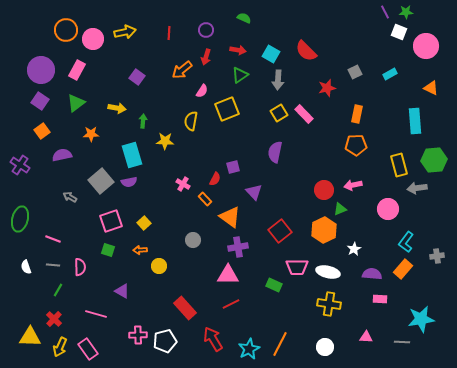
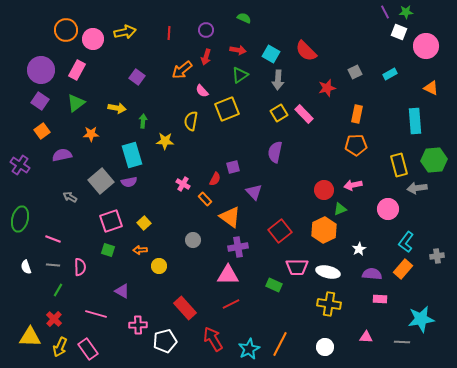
pink semicircle at (202, 91): rotated 104 degrees clockwise
white star at (354, 249): moved 5 px right
pink cross at (138, 335): moved 10 px up
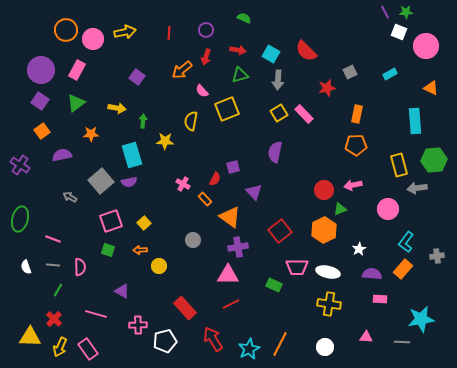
gray square at (355, 72): moved 5 px left
green triangle at (240, 75): rotated 18 degrees clockwise
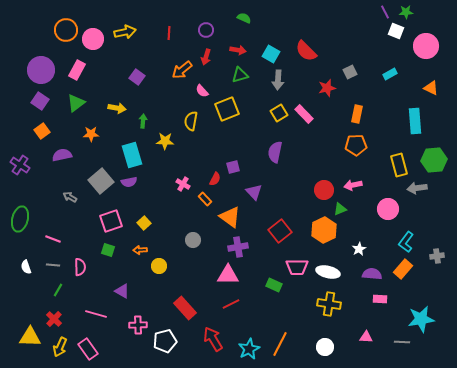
white square at (399, 32): moved 3 px left, 1 px up
